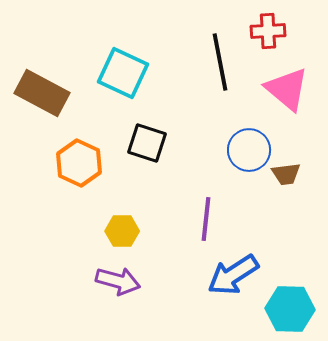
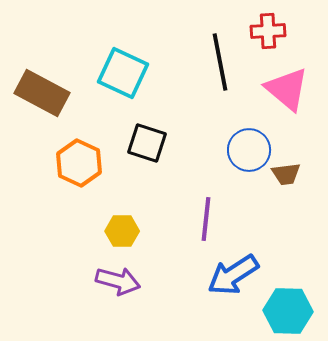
cyan hexagon: moved 2 px left, 2 px down
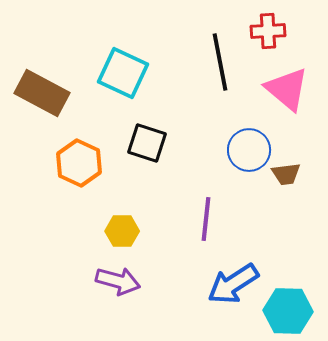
blue arrow: moved 9 px down
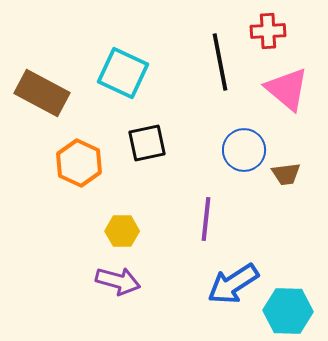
black square: rotated 30 degrees counterclockwise
blue circle: moved 5 px left
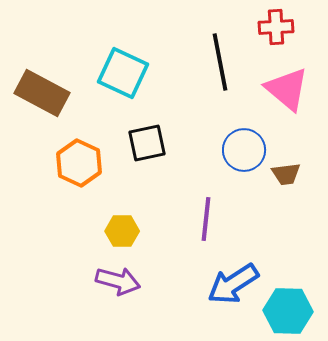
red cross: moved 8 px right, 4 px up
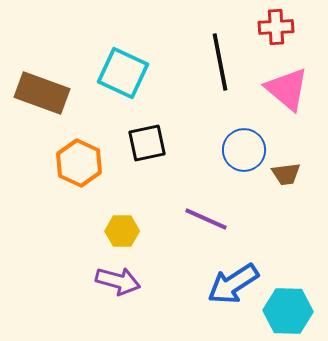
brown rectangle: rotated 8 degrees counterclockwise
purple line: rotated 72 degrees counterclockwise
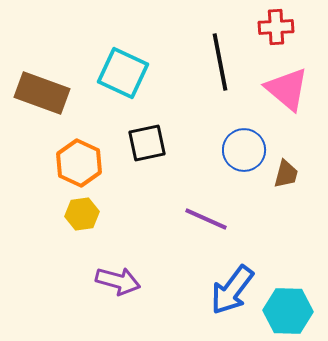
brown trapezoid: rotated 68 degrees counterclockwise
yellow hexagon: moved 40 px left, 17 px up; rotated 8 degrees counterclockwise
blue arrow: moved 1 px left, 6 px down; rotated 20 degrees counterclockwise
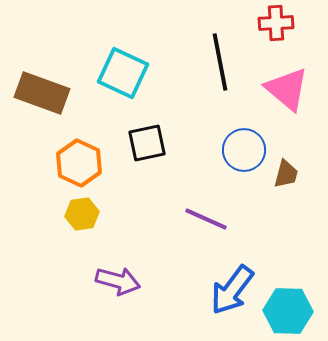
red cross: moved 4 px up
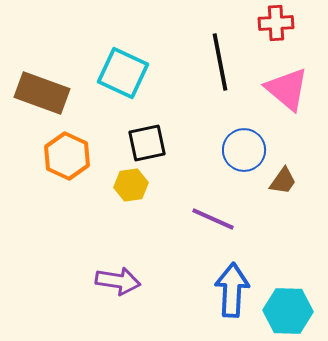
orange hexagon: moved 12 px left, 7 px up
brown trapezoid: moved 3 px left, 7 px down; rotated 20 degrees clockwise
yellow hexagon: moved 49 px right, 29 px up
purple line: moved 7 px right
purple arrow: rotated 6 degrees counterclockwise
blue arrow: rotated 146 degrees clockwise
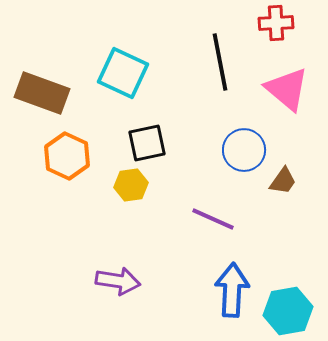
cyan hexagon: rotated 12 degrees counterclockwise
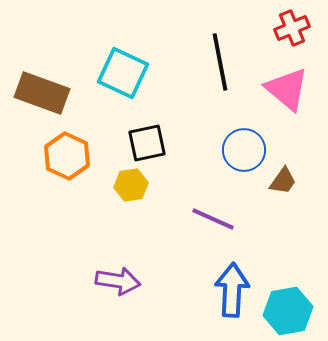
red cross: moved 16 px right, 5 px down; rotated 20 degrees counterclockwise
